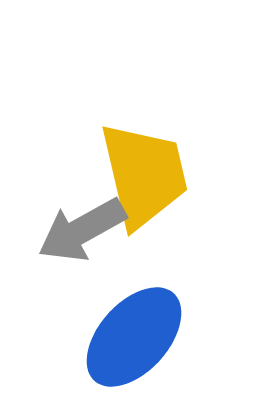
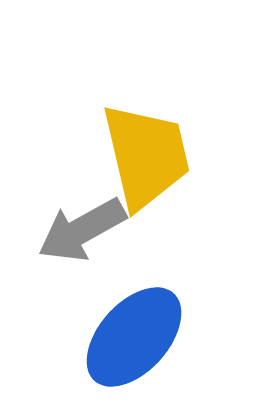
yellow trapezoid: moved 2 px right, 19 px up
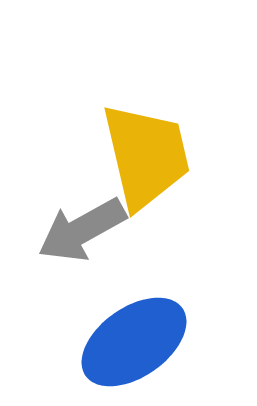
blue ellipse: moved 5 px down; rotated 13 degrees clockwise
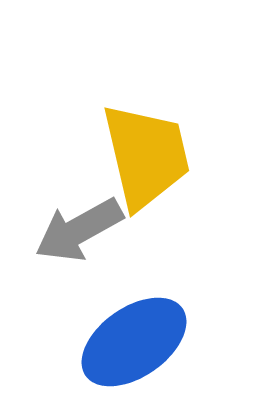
gray arrow: moved 3 px left
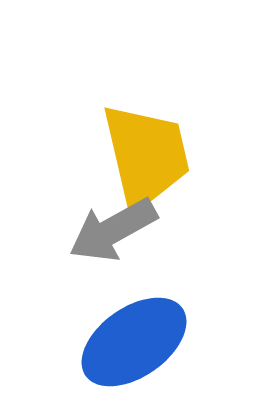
gray arrow: moved 34 px right
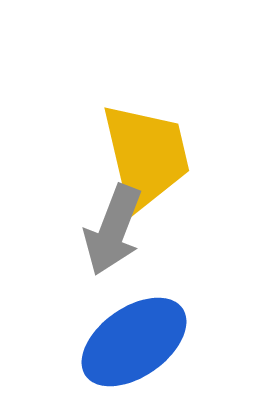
gray arrow: rotated 40 degrees counterclockwise
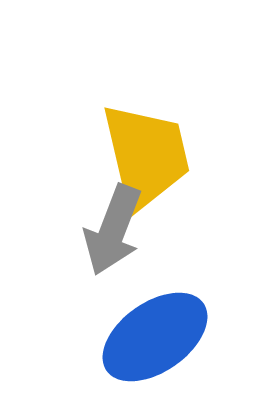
blue ellipse: moved 21 px right, 5 px up
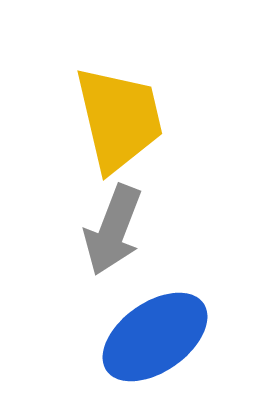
yellow trapezoid: moved 27 px left, 37 px up
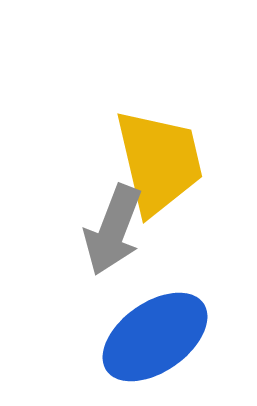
yellow trapezoid: moved 40 px right, 43 px down
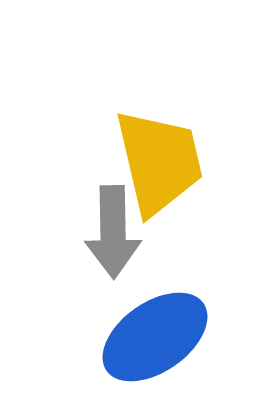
gray arrow: moved 2 px down; rotated 22 degrees counterclockwise
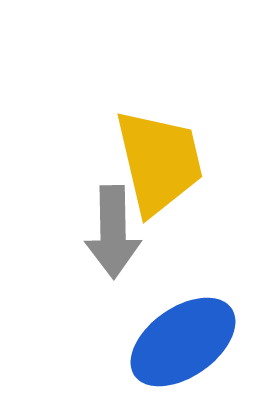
blue ellipse: moved 28 px right, 5 px down
